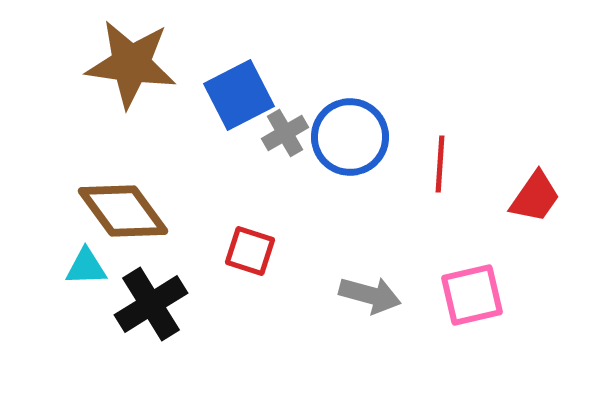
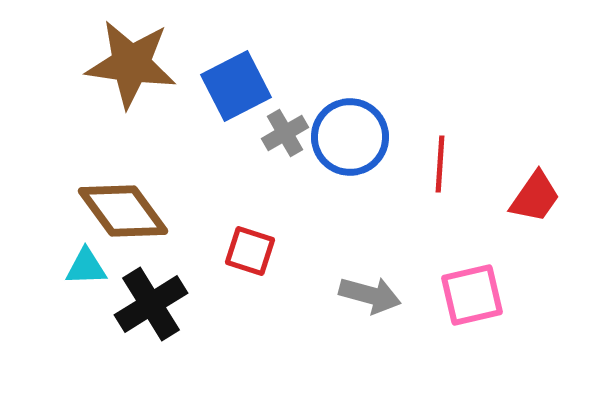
blue square: moved 3 px left, 9 px up
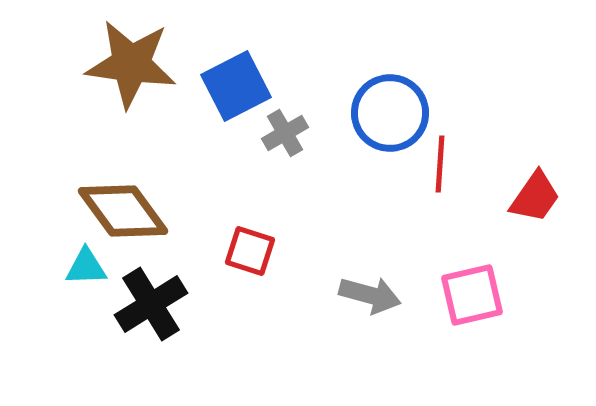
blue circle: moved 40 px right, 24 px up
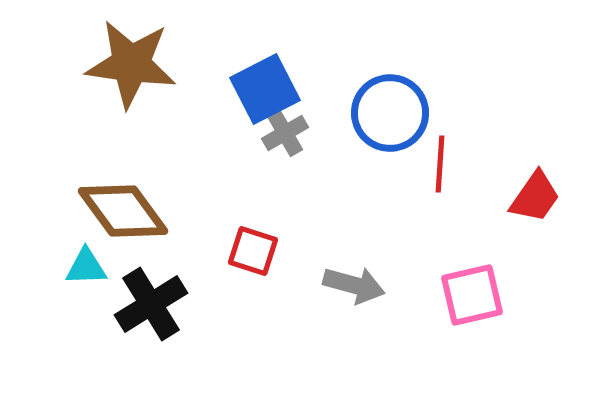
blue square: moved 29 px right, 3 px down
red square: moved 3 px right
gray arrow: moved 16 px left, 10 px up
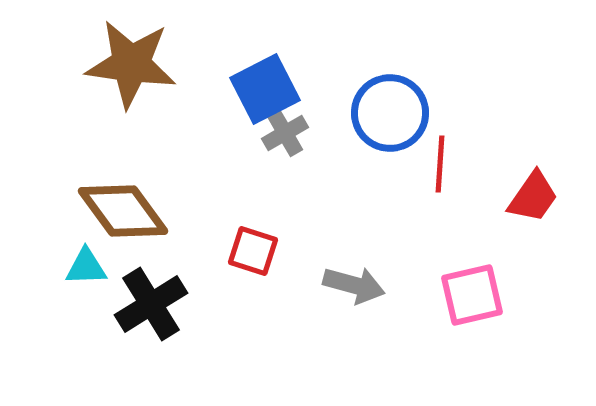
red trapezoid: moved 2 px left
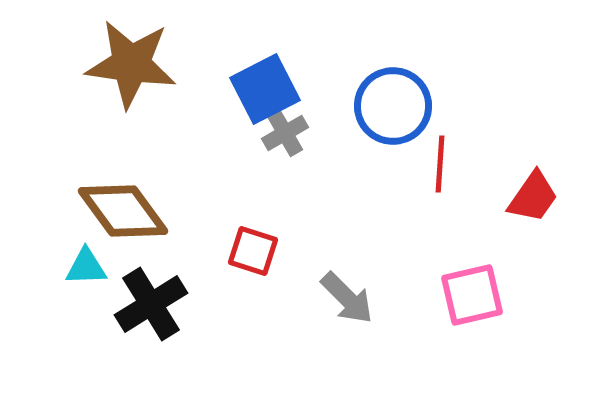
blue circle: moved 3 px right, 7 px up
gray arrow: moved 7 px left, 13 px down; rotated 30 degrees clockwise
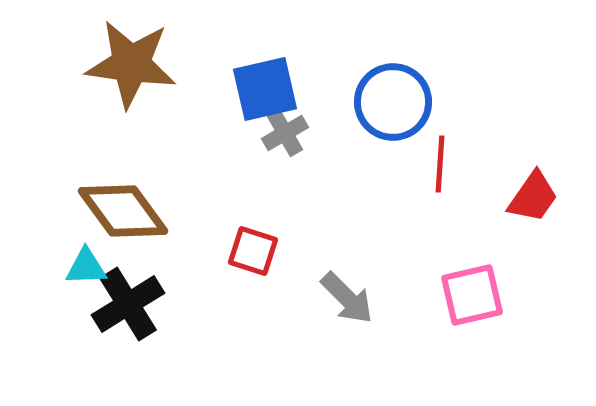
blue square: rotated 14 degrees clockwise
blue circle: moved 4 px up
black cross: moved 23 px left
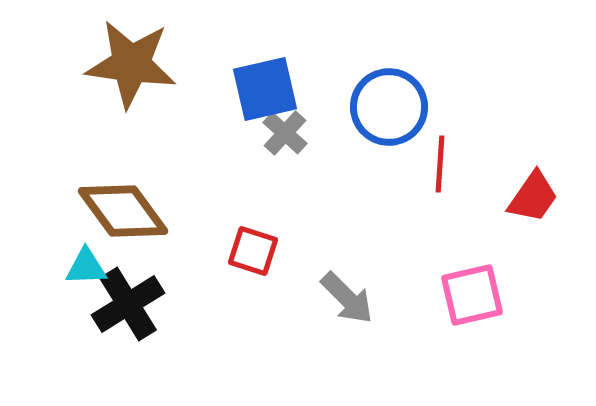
blue circle: moved 4 px left, 5 px down
gray cross: rotated 18 degrees counterclockwise
